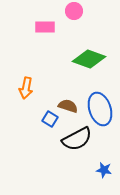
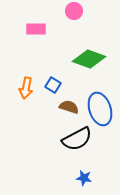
pink rectangle: moved 9 px left, 2 px down
brown semicircle: moved 1 px right, 1 px down
blue square: moved 3 px right, 34 px up
blue star: moved 20 px left, 8 px down
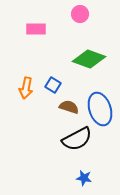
pink circle: moved 6 px right, 3 px down
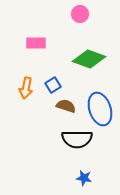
pink rectangle: moved 14 px down
blue square: rotated 28 degrees clockwise
brown semicircle: moved 3 px left, 1 px up
black semicircle: rotated 28 degrees clockwise
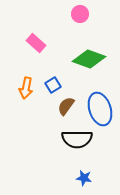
pink rectangle: rotated 42 degrees clockwise
brown semicircle: rotated 72 degrees counterclockwise
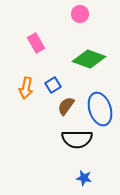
pink rectangle: rotated 18 degrees clockwise
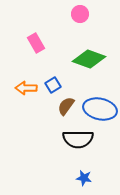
orange arrow: rotated 80 degrees clockwise
blue ellipse: rotated 60 degrees counterclockwise
black semicircle: moved 1 px right
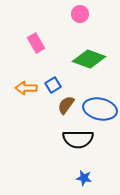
brown semicircle: moved 1 px up
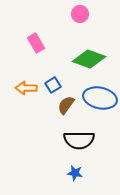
blue ellipse: moved 11 px up
black semicircle: moved 1 px right, 1 px down
blue star: moved 9 px left, 5 px up
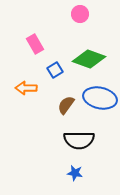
pink rectangle: moved 1 px left, 1 px down
blue square: moved 2 px right, 15 px up
